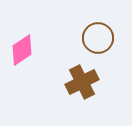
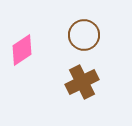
brown circle: moved 14 px left, 3 px up
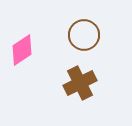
brown cross: moved 2 px left, 1 px down
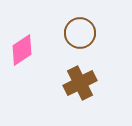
brown circle: moved 4 px left, 2 px up
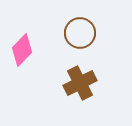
pink diamond: rotated 12 degrees counterclockwise
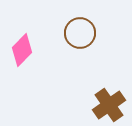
brown cross: moved 29 px right, 22 px down; rotated 8 degrees counterclockwise
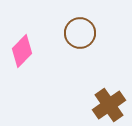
pink diamond: moved 1 px down
